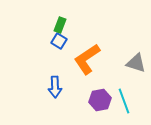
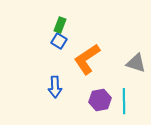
cyan line: rotated 20 degrees clockwise
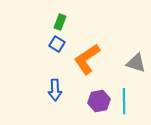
green rectangle: moved 3 px up
blue square: moved 2 px left, 3 px down
blue arrow: moved 3 px down
purple hexagon: moved 1 px left, 1 px down
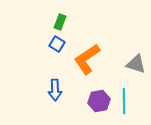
gray triangle: moved 1 px down
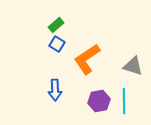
green rectangle: moved 4 px left, 3 px down; rotated 28 degrees clockwise
gray triangle: moved 3 px left, 2 px down
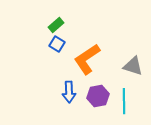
blue arrow: moved 14 px right, 2 px down
purple hexagon: moved 1 px left, 5 px up
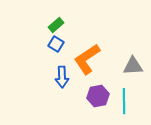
blue square: moved 1 px left
gray triangle: rotated 20 degrees counterclockwise
blue arrow: moved 7 px left, 15 px up
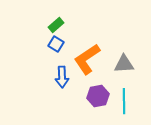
gray triangle: moved 9 px left, 2 px up
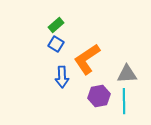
gray triangle: moved 3 px right, 10 px down
purple hexagon: moved 1 px right
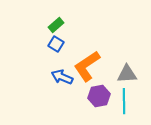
orange L-shape: moved 7 px down
blue arrow: rotated 115 degrees clockwise
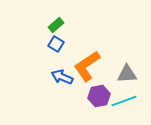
cyan line: rotated 70 degrees clockwise
